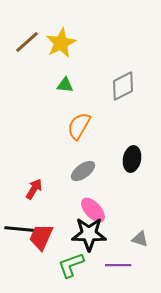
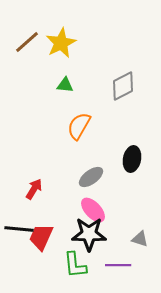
gray ellipse: moved 8 px right, 6 px down
green L-shape: moved 4 px right; rotated 76 degrees counterclockwise
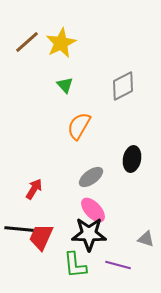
green triangle: rotated 42 degrees clockwise
gray triangle: moved 6 px right
purple line: rotated 15 degrees clockwise
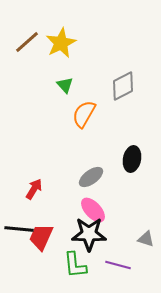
orange semicircle: moved 5 px right, 12 px up
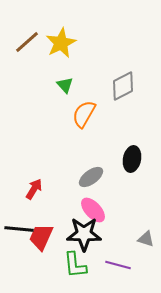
black star: moved 5 px left
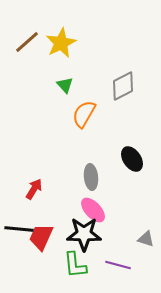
black ellipse: rotated 45 degrees counterclockwise
gray ellipse: rotated 60 degrees counterclockwise
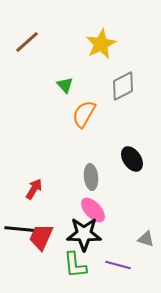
yellow star: moved 40 px right, 1 px down
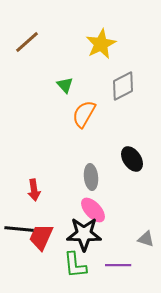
red arrow: moved 1 px down; rotated 140 degrees clockwise
purple line: rotated 15 degrees counterclockwise
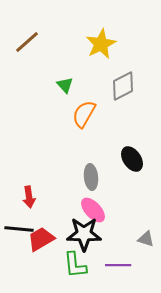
red arrow: moved 5 px left, 7 px down
red trapezoid: moved 2 px down; rotated 36 degrees clockwise
